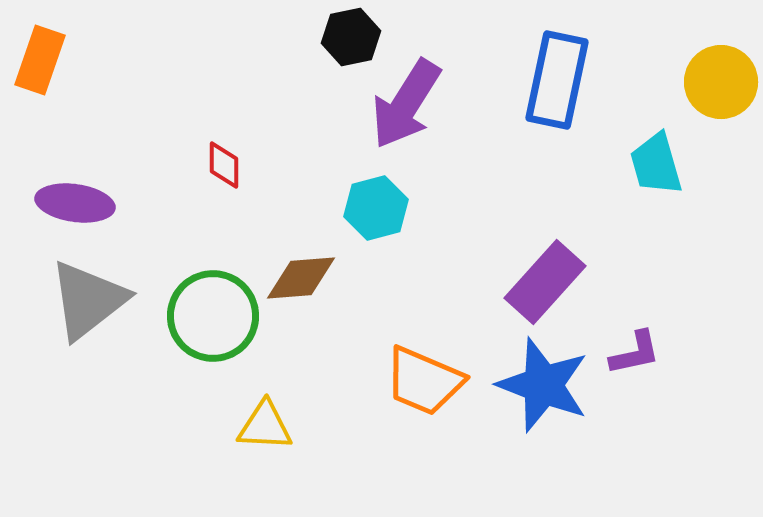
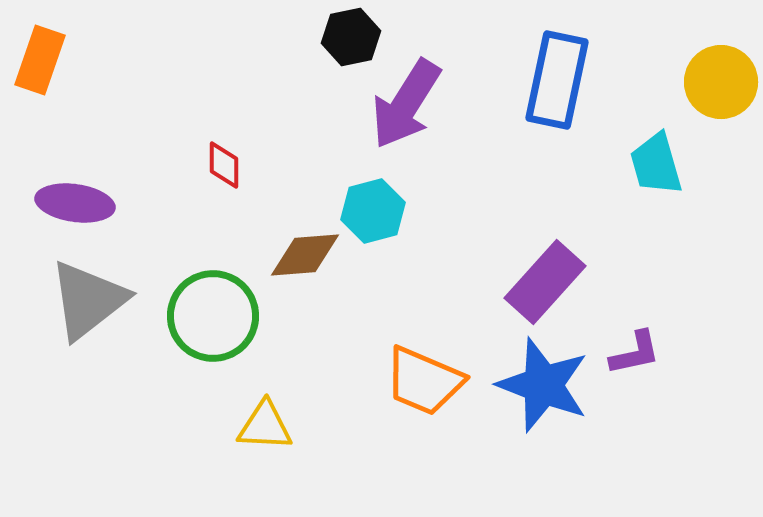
cyan hexagon: moved 3 px left, 3 px down
brown diamond: moved 4 px right, 23 px up
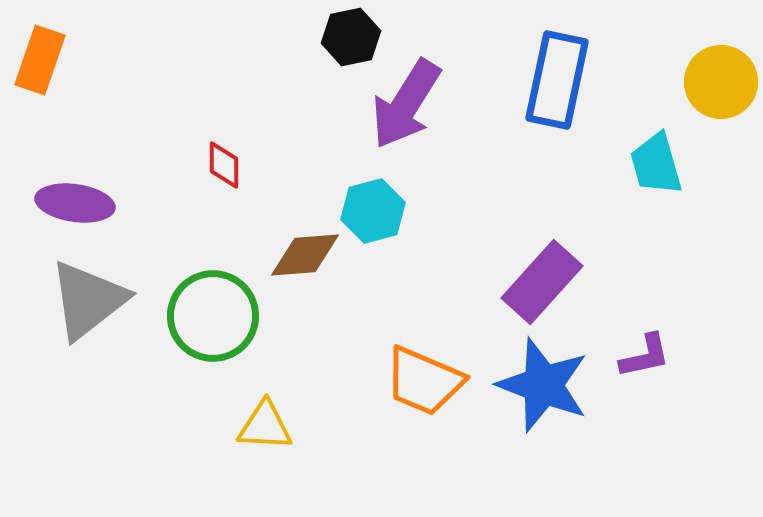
purple rectangle: moved 3 px left
purple L-shape: moved 10 px right, 3 px down
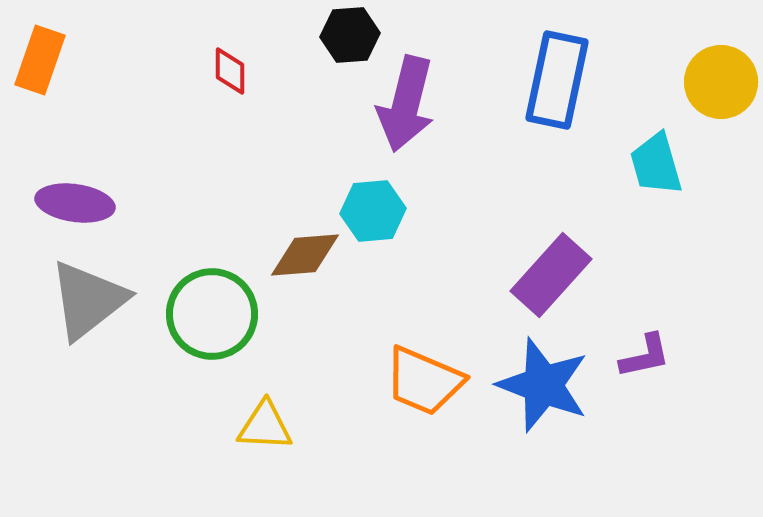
black hexagon: moved 1 px left, 2 px up; rotated 8 degrees clockwise
purple arrow: rotated 18 degrees counterclockwise
red diamond: moved 6 px right, 94 px up
cyan hexagon: rotated 10 degrees clockwise
purple rectangle: moved 9 px right, 7 px up
green circle: moved 1 px left, 2 px up
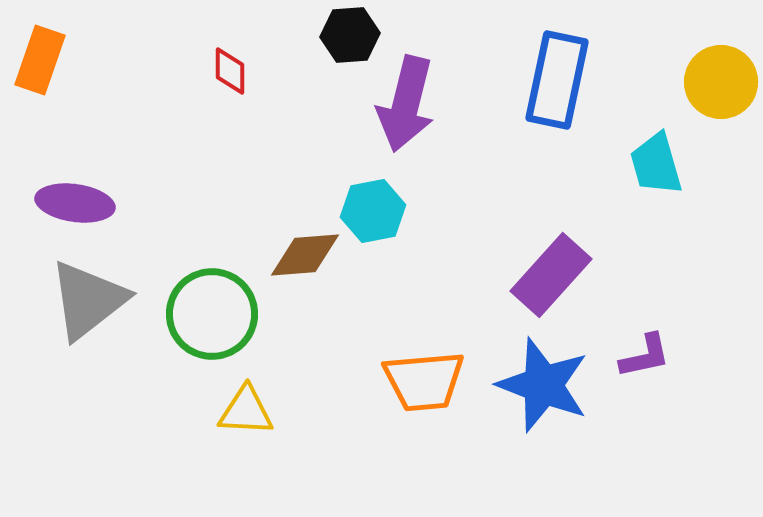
cyan hexagon: rotated 6 degrees counterclockwise
orange trapezoid: rotated 28 degrees counterclockwise
yellow triangle: moved 19 px left, 15 px up
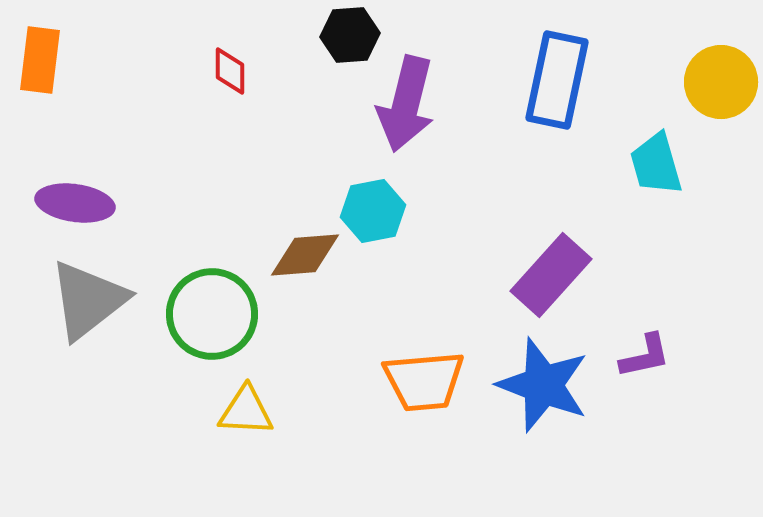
orange rectangle: rotated 12 degrees counterclockwise
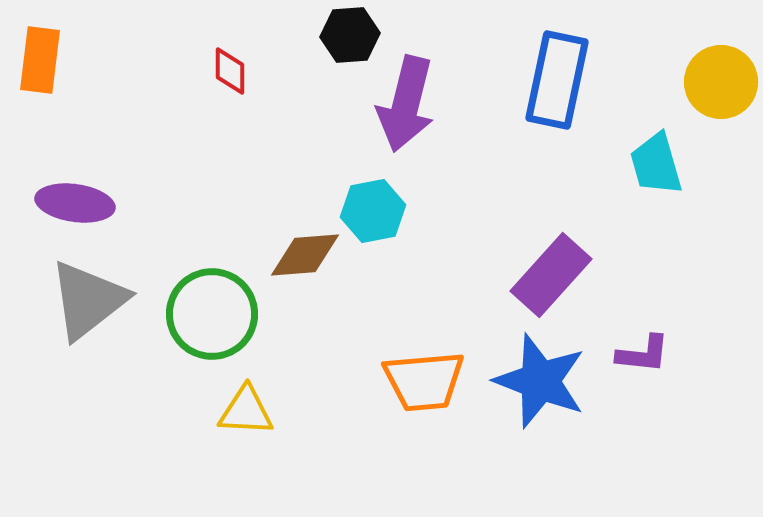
purple L-shape: moved 2 px left, 2 px up; rotated 18 degrees clockwise
blue star: moved 3 px left, 4 px up
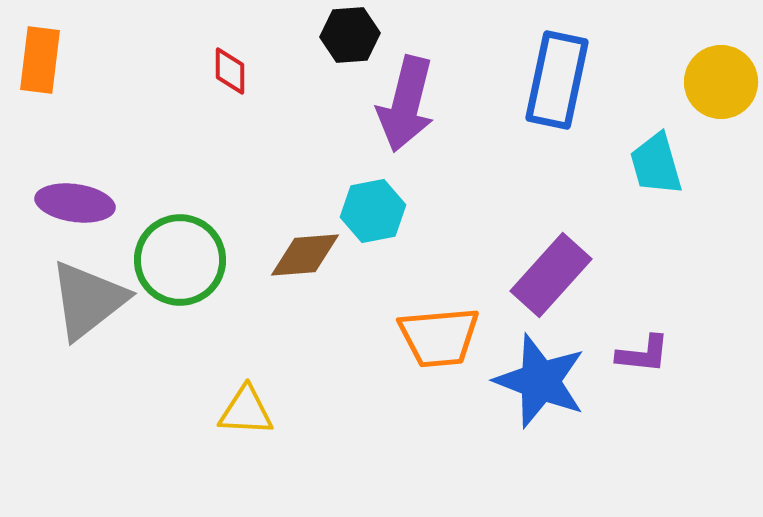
green circle: moved 32 px left, 54 px up
orange trapezoid: moved 15 px right, 44 px up
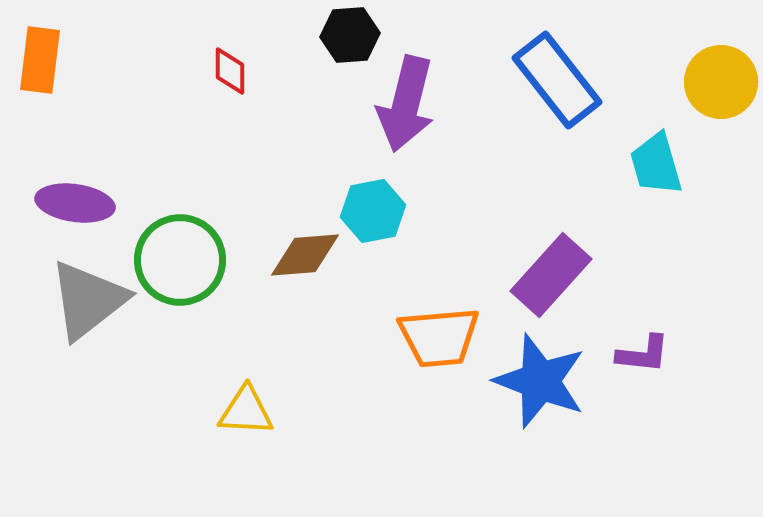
blue rectangle: rotated 50 degrees counterclockwise
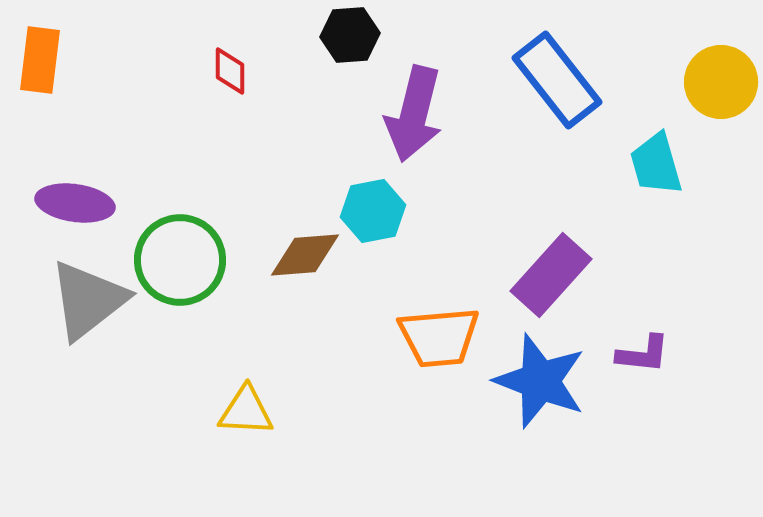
purple arrow: moved 8 px right, 10 px down
